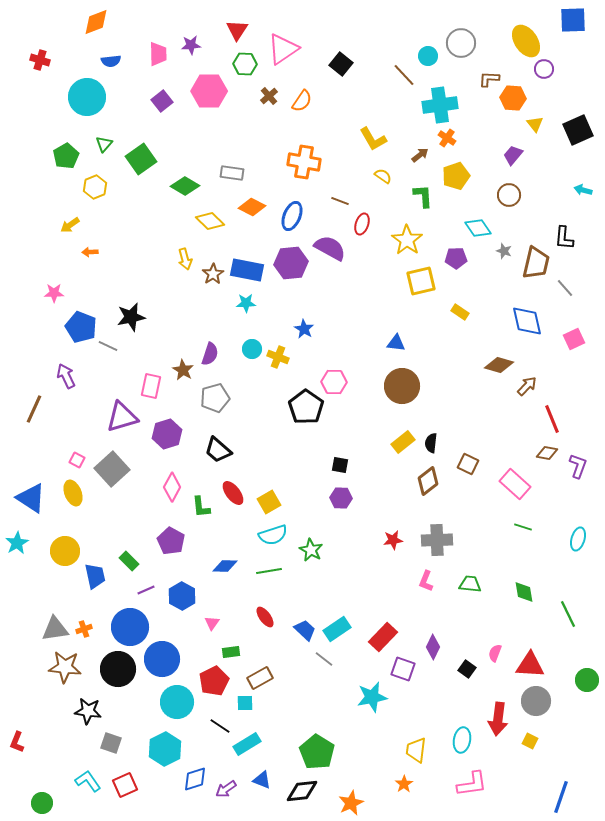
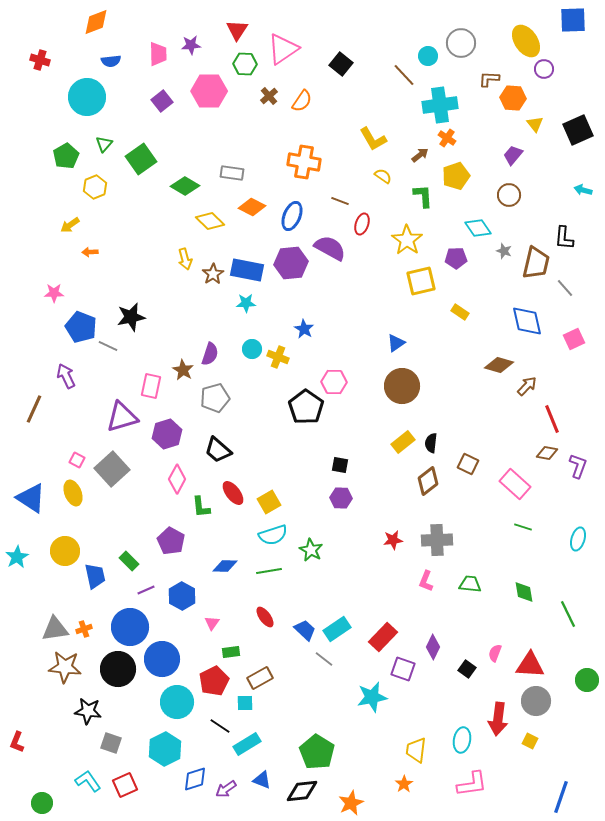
blue triangle at (396, 343): rotated 42 degrees counterclockwise
pink diamond at (172, 487): moved 5 px right, 8 px up
cyan star at (17, 543): moved 14 px down
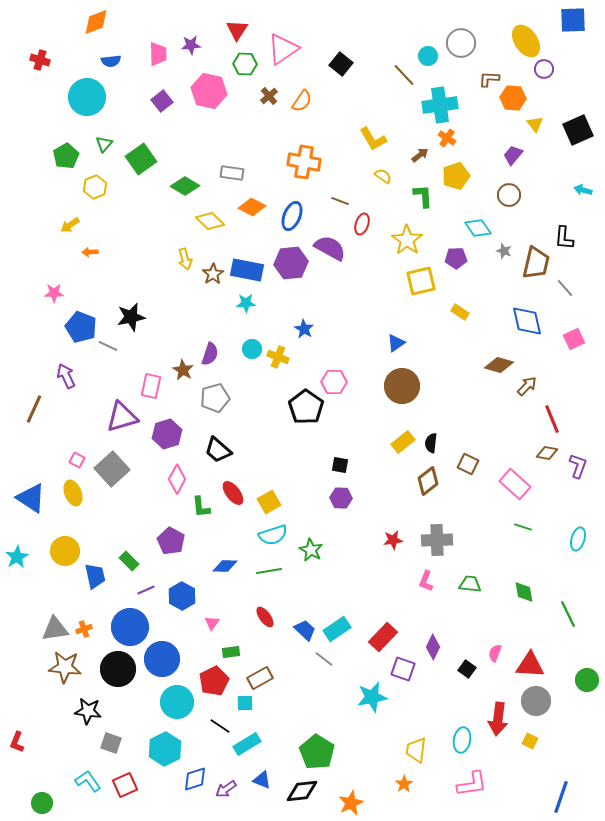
pink hexagon at (209, 91): rotated 12 degrees clockwise
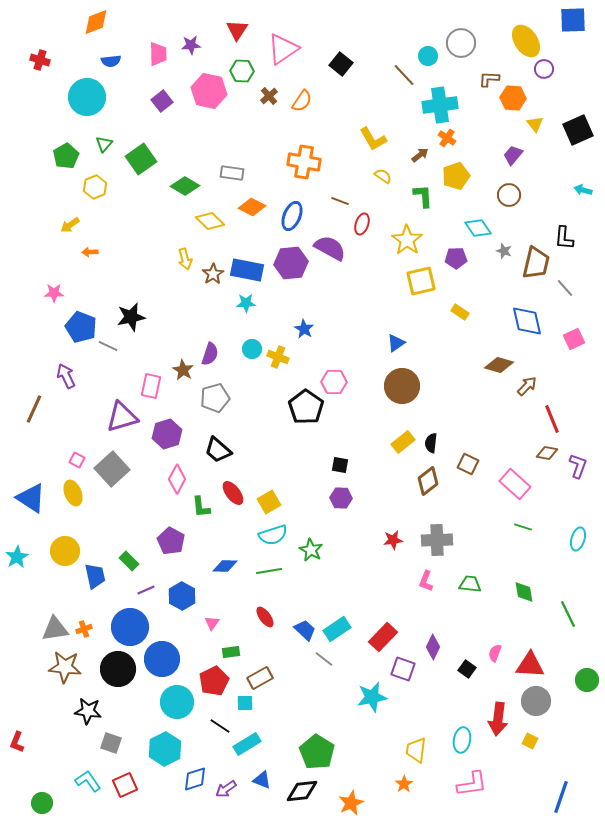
green hexagon at (245, 64): moved 3 px left, 7 px down
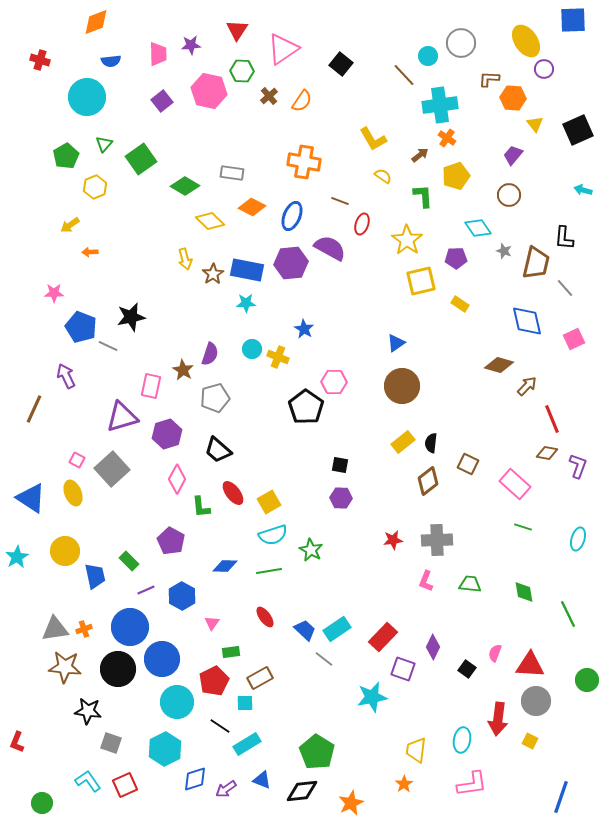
yellow rectangle at (460, 312): moved 8 px up
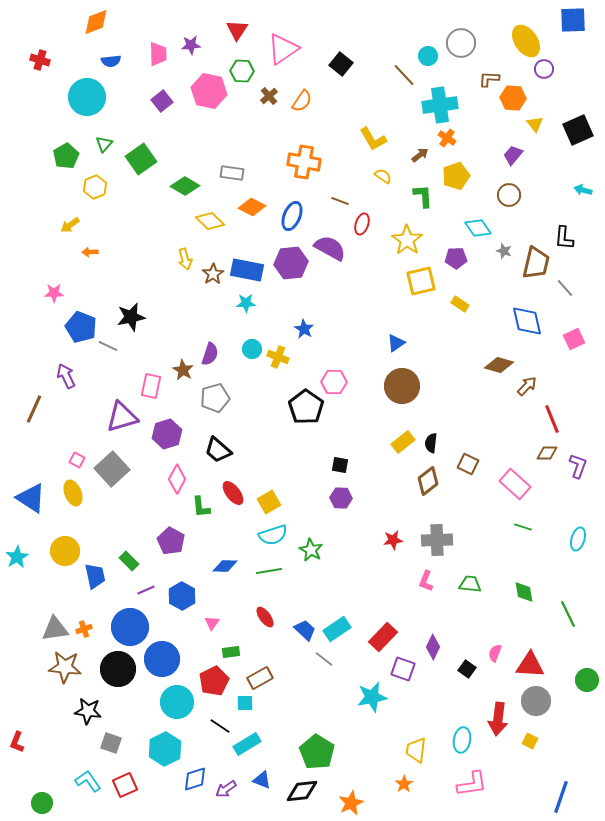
brown diamond at (547, 453): rotated 10 degrees counterclockwise
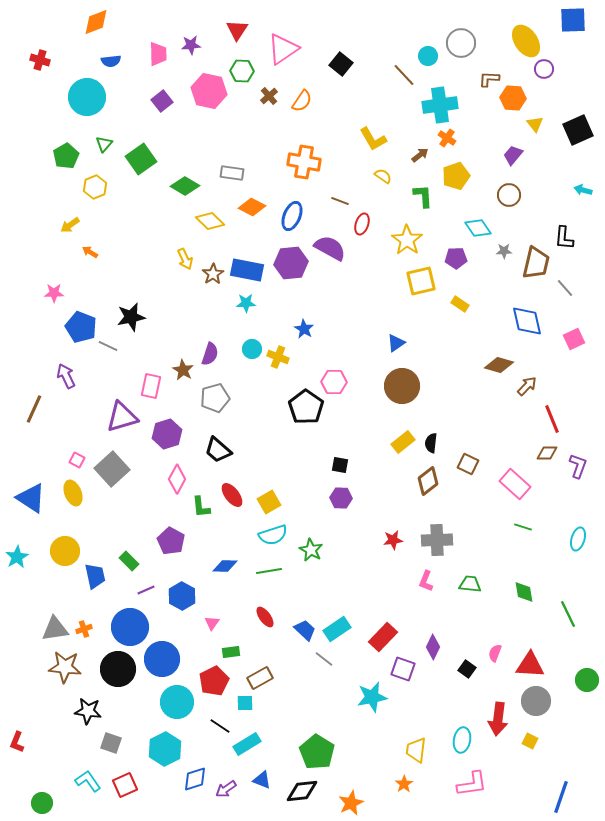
gray star at (504, 251): rotated 21 degrees counterclockwise
orange arrow at (90, 252): rotated 35 degrees clockwise
yellow arrow at (185, 259): rotated 10 degrees counterclockwise
red ellipse at (233, 493): moved 1 px left, 2 px down
